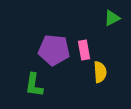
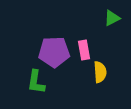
purple pentagon: moved 2 px down; rotated 8 degrees counterclockwise
green L-shape: moved 2 px right, 3 px up
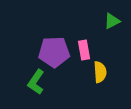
green triangle: moved 3 px down
green L-shape: rotated 25 degrees clockwise
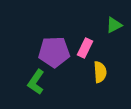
green triangle: moved 2 px right, 4 px down
pink rectangle: moved 1 px right, 2 px up; rotated 36 degrees clockwise
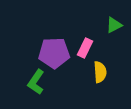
purple pentagon: moved 1 px down
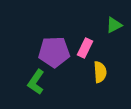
purple pentagon: moved 1 px up
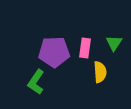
green triangle: moved 18 px down; rotated 30 degrees counterclockwise
pink rectangle: rotated 18 degrees counterclockwise
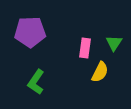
purple pentagon: moved 24 px left, 20 px up
yellow semicircle: rotated 30 degrees clockwise
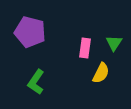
purple pentagon: rotated 16 degrees clockwise
yellow semicircle: moved 1 px right, 1 px down
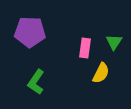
purple pentagon: rotated 12 degrees counterclockwise
green triangle: moved 1 px up
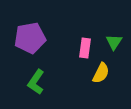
purple pentagon: moved 6 px down; rotated 12 degrees counterclockwise
